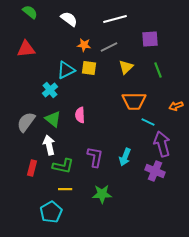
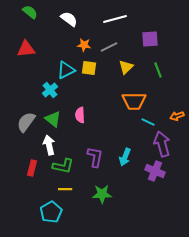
orange arrow: moved 1 px right, 10 px down
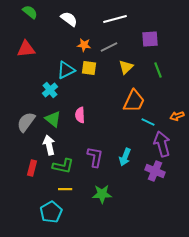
orange trapezoid: rotated 65 degrees counterclockwise
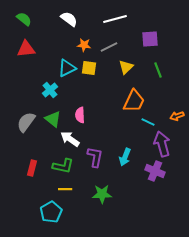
green semicircle: moved 6 px left, 7 px down
cyan triangle: moved 1 px right, 2 px up
white arrow: moved 21 px right, 6 px up; rotated 42 degrees counterclockwise
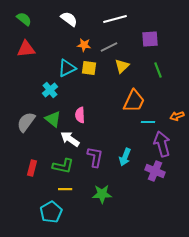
yellow triangle: moved 4 px left, 1 px up
cyan line: rotated 24 degrees counterclockwise
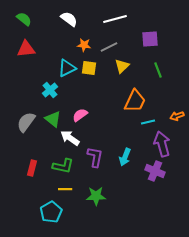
orange trapezoid: moved 1 px right
pink semicircle: rotated 56 degrees clockwise
cyan line: rotated 16 degrees counterclockwise
white arrow: moved 1 px up
green star: moved 6 px left, 2 px down
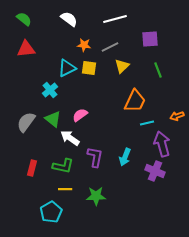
gray line: moved 1 px right
cyan line: moved 1 px left, 1 px down
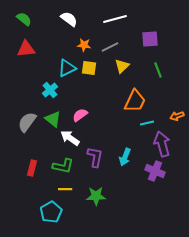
gray semicircle: moved 1 px right
